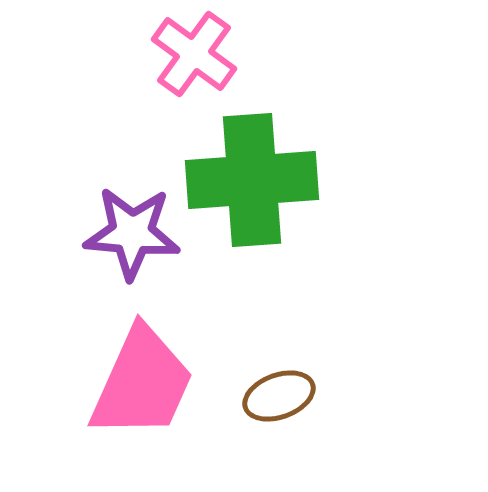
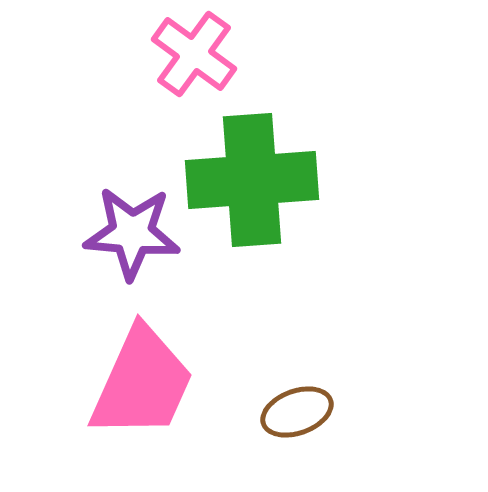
brown ellipse: moved 18 px right, 16 px down
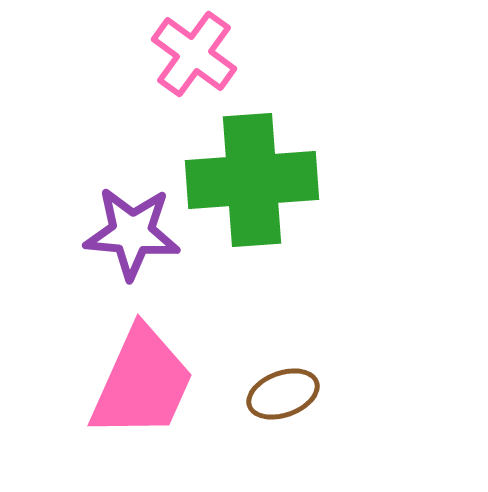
brown ellipse: moved 14 px left, 18 px up
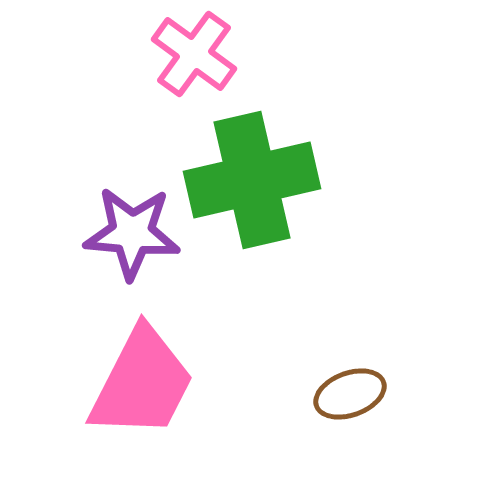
green cross: rotated 9 degrees counterclockwise
pink trapezoid: rotated 3 degrees clockwise
brown ellipse: moved 67 px right
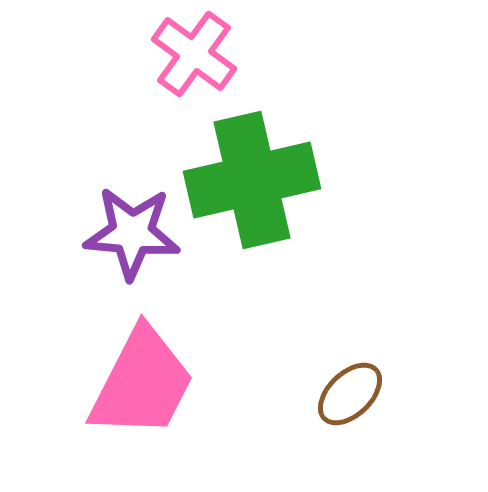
brown ellipse: rotated 24 degrees counterclockwise
